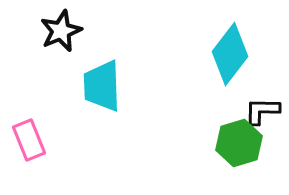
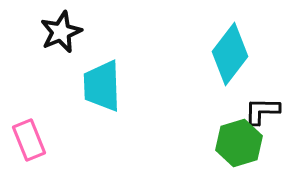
black star: moved 1 px down
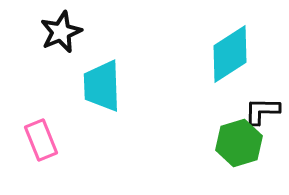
cyan diamond: rotated 20 degrees clockwise
pink rectangle: moved 12 px right
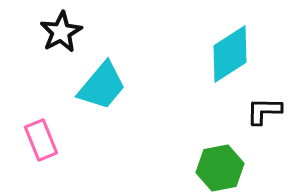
black star: rotated 6 degrees counterclockwise
cyan trapezoid: rotated 138 degrees counterclockwise
black L-shape: moved 2 px right
green hexagon: moved 19 px left, 25 px down; rotated 6 degrees clockwise
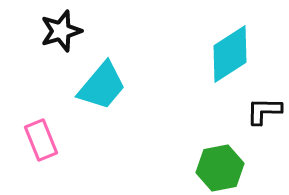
black star: moved 1 px up; rotated 12 degrees clockwise
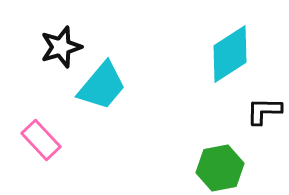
black star: moved 16 px down
pink rectangle: rotated 21 degrees counterclockwise
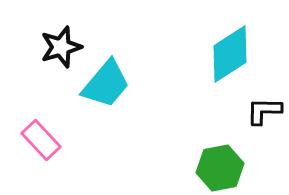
cyan trapezoid: moved 4 px right, 2 px up
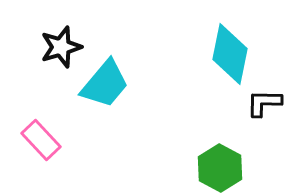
cyan diamond: rotated 46 degrees counterclockwise
cyan trapezoid: moved 1 px left
black L-shape: moved 8 px up
green hexagon: rotated 21 degrees counterclockwise
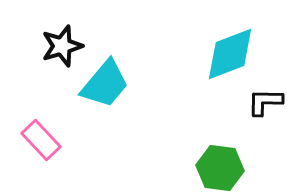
black star: moved 1 px right, 1 px up
cyan diamond: rotated 58 degrees clockwise
black L-shape: moved 1 px right, 1 px up
green hexagon: rotated 21 degrees counterclockwise
